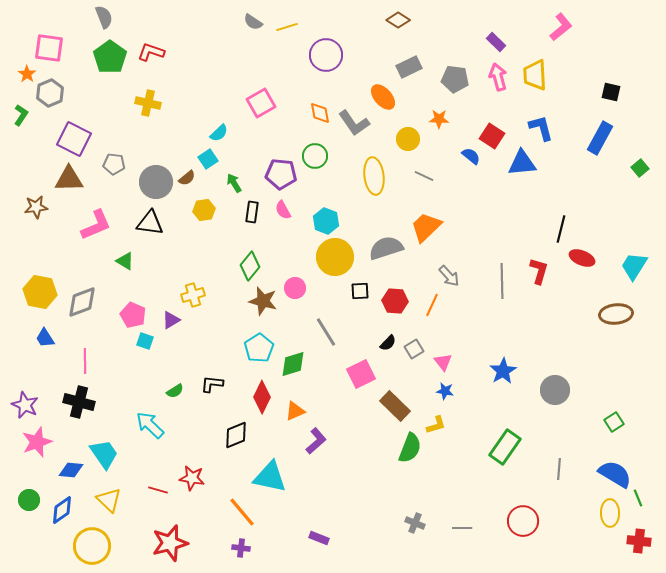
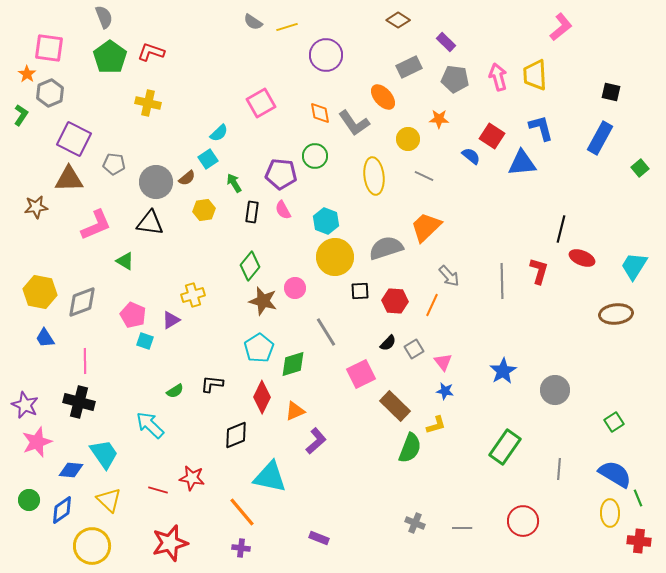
purple rectangle at (496, 42): moved 50 px left
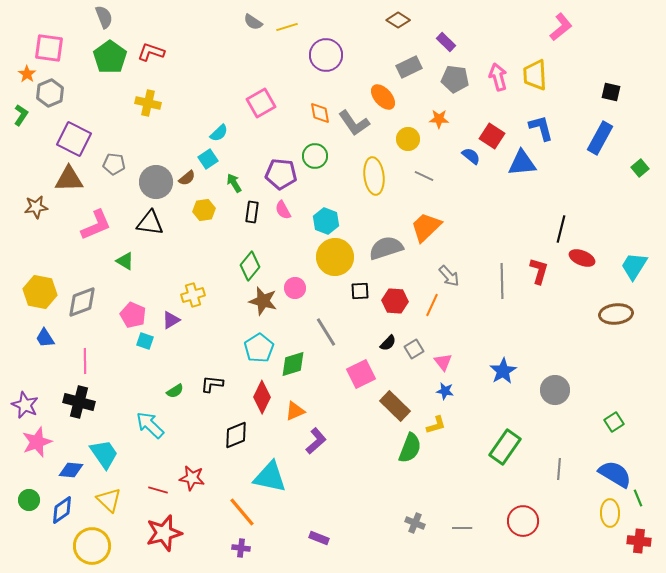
red star at (170, 543): moved 6 px left, 10 px up
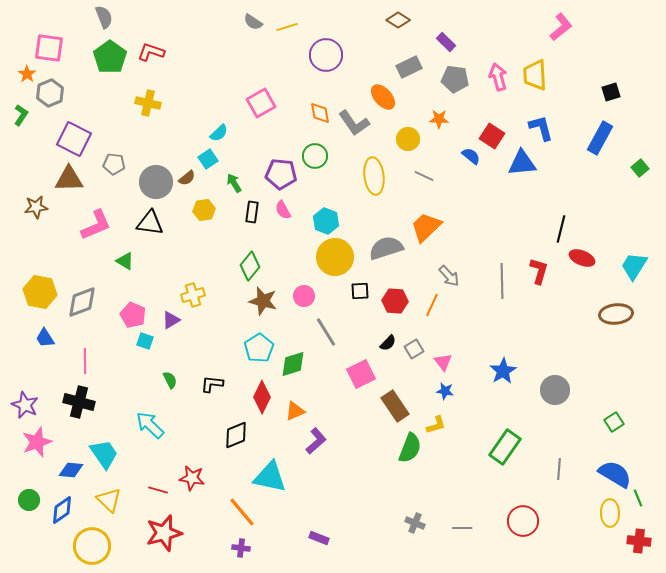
black square at (611, 92): rotated 30 degrees counterclockwise
pink circle at (295, 288): moved 9 px right, 8 px down
green semicircle at (175, 391): moved 5 px left, 11 px up; rotated 84 degrees counterclockwise
brown rectangle at (395, 406): rotated 12 degrees clockwise
